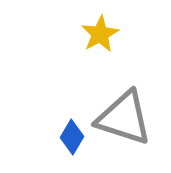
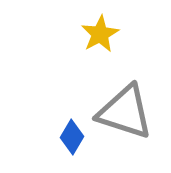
gray triangle: moved 1 px right, 6 px up
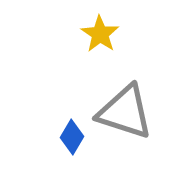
yellow star: rotated 9 degrees counterclockwise
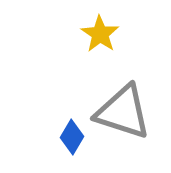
gray triangle: moved 2 px left
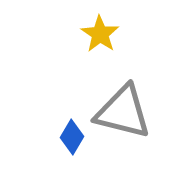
gray triangle: rotated 4 degrees counterclockwise
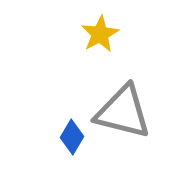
yellow star: rotated 9 degrees clockwise
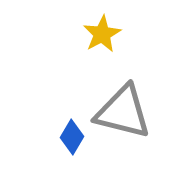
yellow star: moved 2 px right
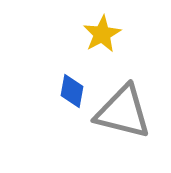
blue diamond: moved 46 px up; rotated 20 degrees counterclockwise
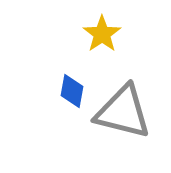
yellow star: rotated 6 degrees counterclockwise
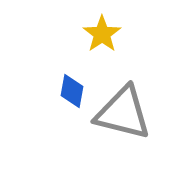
gray triangle: moved 1 px down
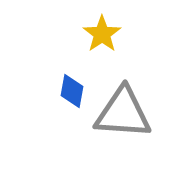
gray triangle: rotated 10 degrees counterclockwise
